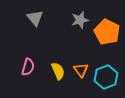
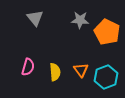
gray star: rotated 18 degrees clockwise
yellow semicircle: moved 3 px left, 1 px down; rotated 18 degrees clockwise
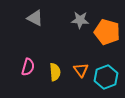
gray triangle: rotated 24 degrees counterclockwise
orange pentagon: rotated 10 degrees counterclockwise
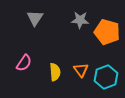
gray triangle: rotated 36 degrees clockwise
pink semicircle: moved 4 px left, 4 px up; rotated 18 degrees clockwise
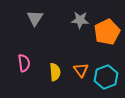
orange pentagon: rotated 30 degrees clockwise
pink semicircle: rotated 42 degrees counterclockwise
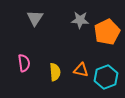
orange triangle: rotated 42 degrees counterclockwise
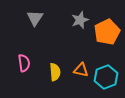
gray star: rotated 24 degrees counterclockwise
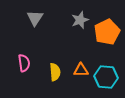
orange triangle: rotated 14 degrees counterclockwise
cyan hexagon: rotated 25 degrees clockwise
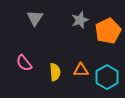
orange pentagon: moved 1 px right, 1 px up
pink semicircle: rotated 150 degrees clockwise
cyan hexagon: moved 1 px right; rotated 25 degrees clockwise
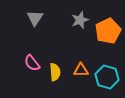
pink semicircle: moved 8 px right
cyan hexagon: rotated 15 degrees counterclockwise
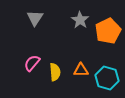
gray star: rotated 18 degrees counterclockwise
pink semicircle: rotated 78 degrees clockwise
cyan hexagon: moved 1 px down
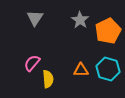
yellow semicircle: moved 7 px left, 7 px down
cyan hexagon: moved 1 px right, 9 px up
